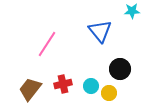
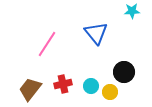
blue triangle: moved 4 px left, 2 px down
black circle: moved 4 px right, 3 px down
yellow circle: moved 1 px right, 1 px up
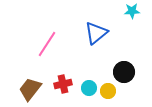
blue triangle: rotated 30 degrees clockwise
cyan circle: moved 2 px left, 2 px down
yellow circle: moved 2 px left, 1 px up
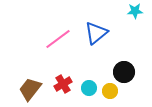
cyan star: moved 3 px right
pink line: moved 11 px right, 5 px up; rotated 20 degrees clockwise
red cross: rotated 18 degrees counterclockwise
yellow circle: moved 2 px right
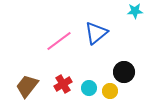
pink line: moved 1 px right, 2 px down
brown trapezoid: moved 3 px left, 3 px up
